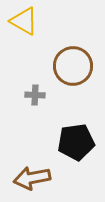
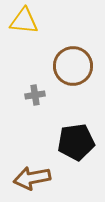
yellow triangle: rotated 24 degrees counterclockwise
gray cross: rotated 12 degrees counterclockwise
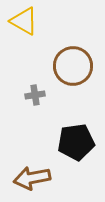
yellow triangle: rotated 24 degrees clockwise
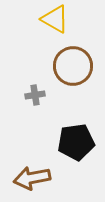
yellow triangle: moved 31 px right, 2 px up
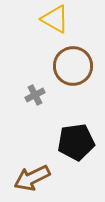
gray cross: rotated 18 degrees counterclockwise
brown arrow: rotated 15 degrees counterclockwise
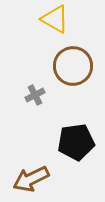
brown arrow: moved 1 px left, 1 px down
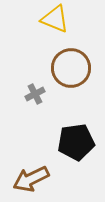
yellow triangle: rotated 8 degrees counterclockwise
brown circle: moved 2 px left, 2 px down
gray cross: moved 1 px up
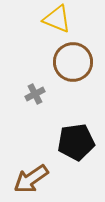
yellow triangle: moved 2 px right
brown circle: moved 2 px right, 6 px up
brown arrow: rotated 9 degrees counterclockwise
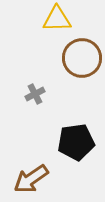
yellow triangle: rotated 24 degrees counterclockwise
brown circle: moved 9 px right, 4 px up
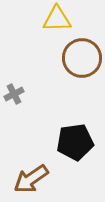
gray cross: moved 21 px left
black pentagon: moved 1 px left
